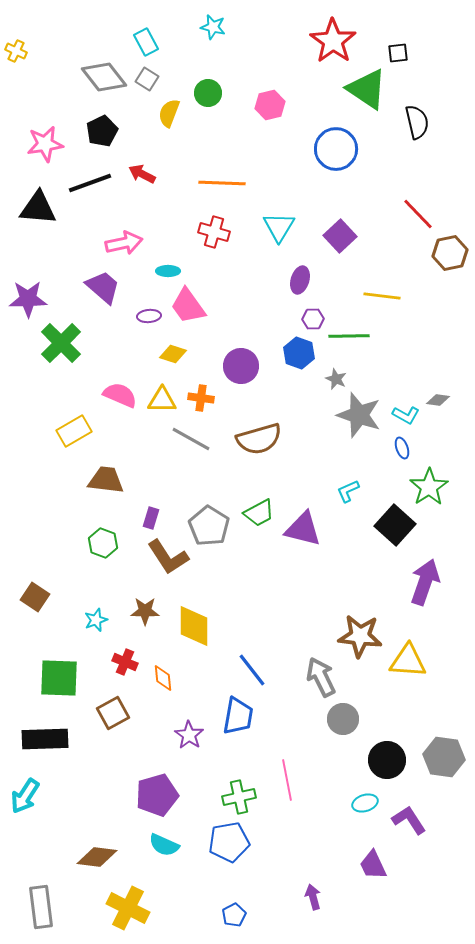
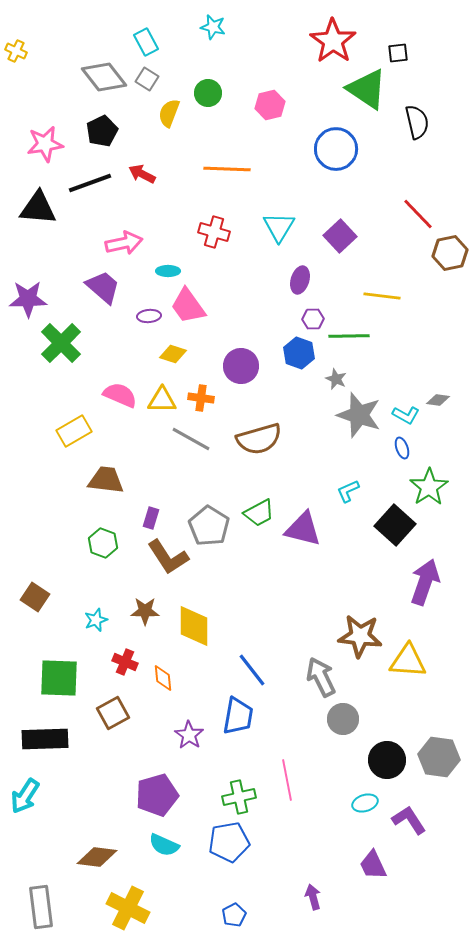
orange line at (222, 183): moved 5 px right, 14 px up
gray hexagon at (444, 757): moved 5 px left
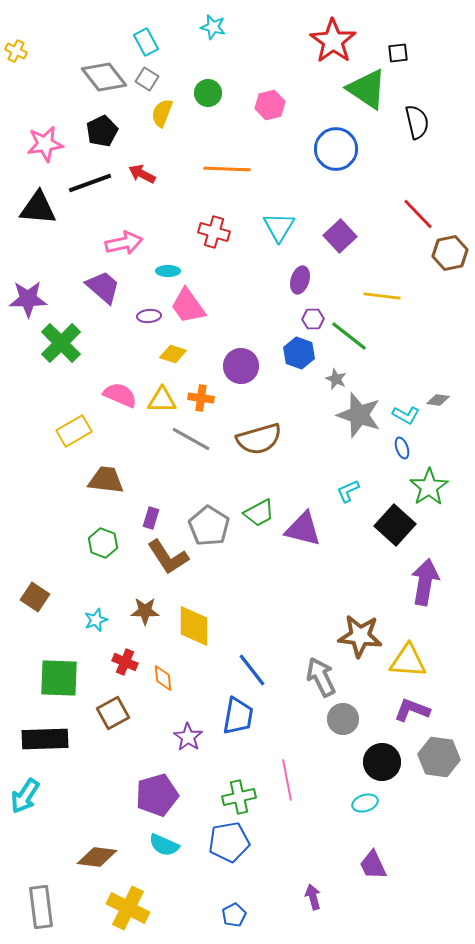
yellow semicircle at (169, 113): moved 7 px left
green line at (349, 336): rotated 39 degrees clockwise
purple arrow at (425, 582): rotated 9 degrees counterclockwise
purple star at (189, 735): moved 1 px left, 2 px down
black circle at (387, 760): moved 5 px left, 2 px down
purple L-shape at (409, 820): moved 3 px right, 110 px up; rotated 36 degrees counterclockwise
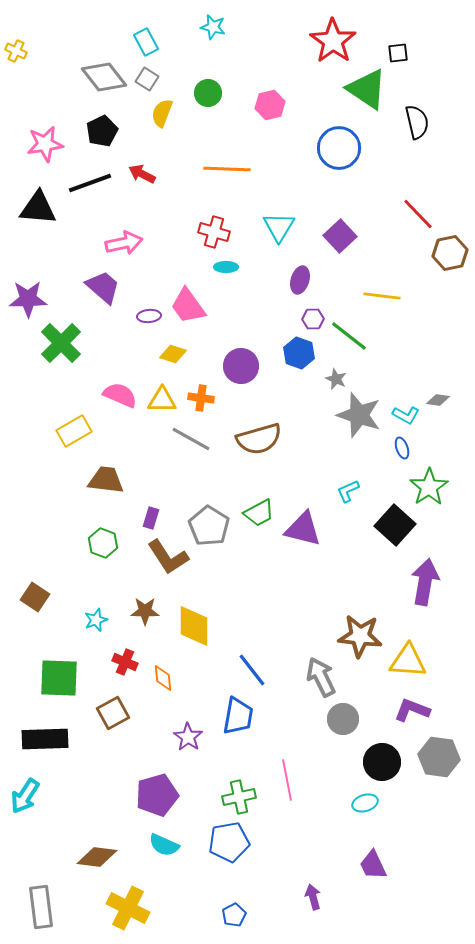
blue circle at (336, 149): moved 3 px right, 1 px up
cyan ellipse at (168, 271): moved 58 px right, 4 px up
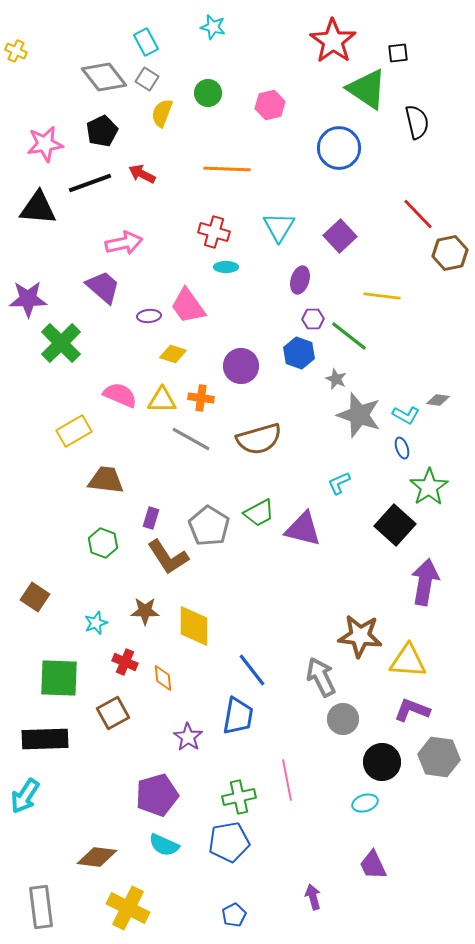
cyan L-shape at (348, 491): moved 9 px left, 8 px up
cyan star at (96, 620): moved 3 px down
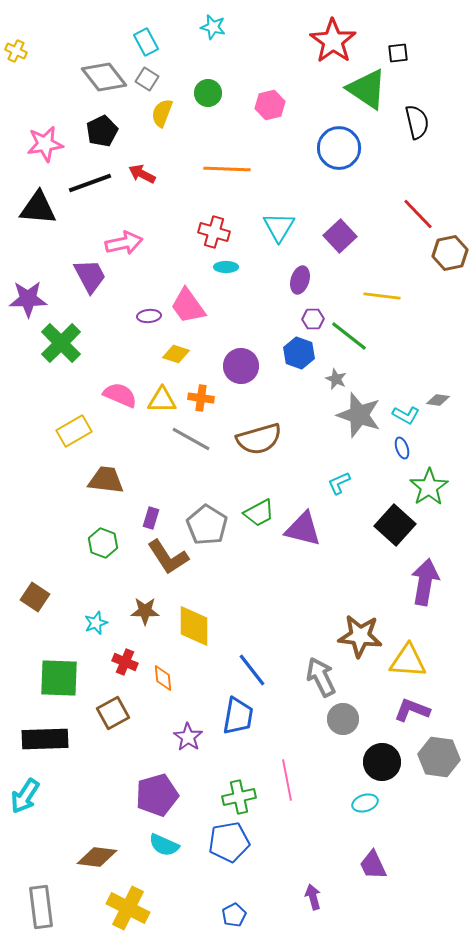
purple trapezoid at (103, 287): moved 13 px left, 11 px up; rotated 21 degrees clockwise
yellow diamond at (173, 354): moved 3 px right
gray pentagon at (209, 526): moved 2 px left, 1 px up
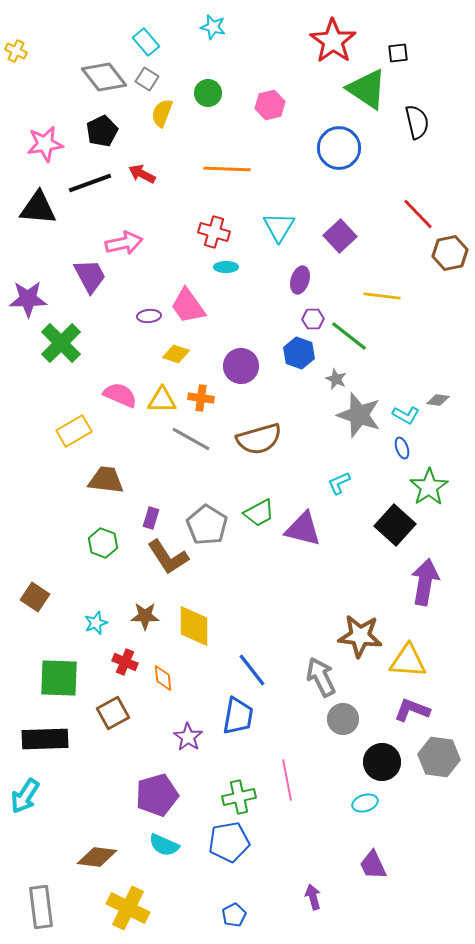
cyan rectangle at (146, 42): rotated 12 degrees counterclockwise
brown star at (145, 611): moved 5 px down
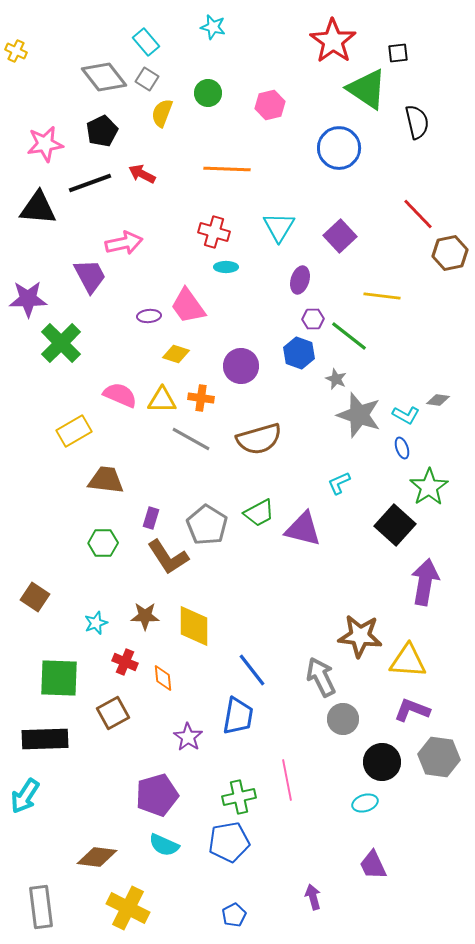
green hexagon at (103, 543): rotated 20 degrees counterclockwise
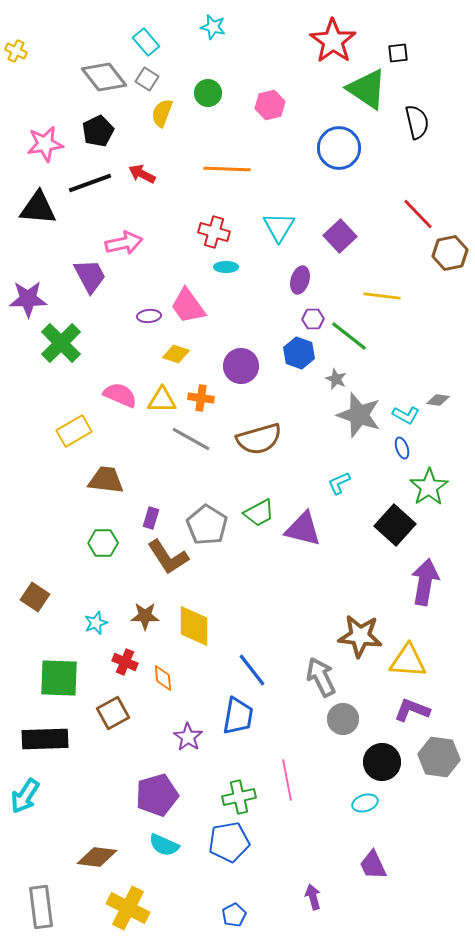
black pentagon at (102, 131): moved 4 px left
